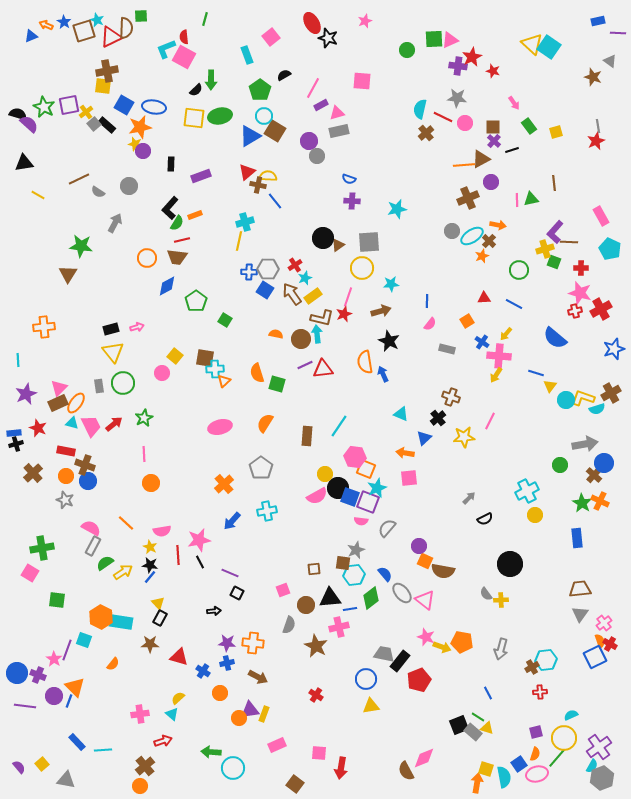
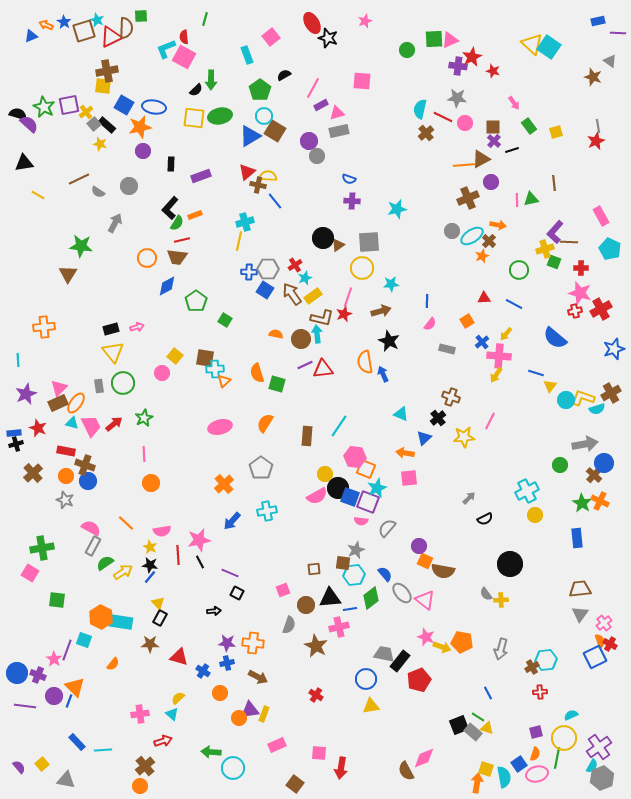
yellow star at (135, 144): moved 35 px left
blue cross at (482, 342): rotated 16 degrees clockwise
green line at (557, 758): rotated 30 degrees counterclockwise
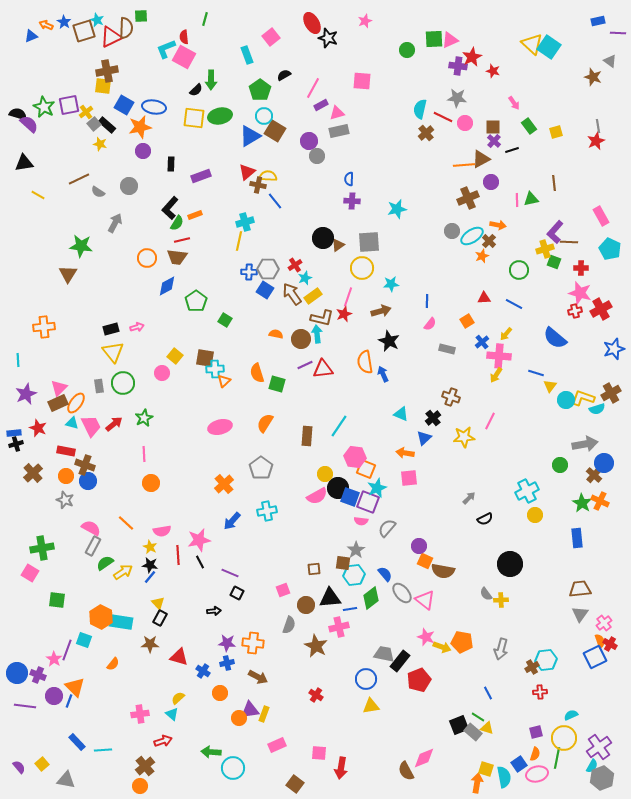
blue semicircle at (349, 179): rotated 72 degrees clockwise
black cross at (438, 418): moved 5 px left
gray star at (356, 550): rotated 12 degrees counterclockwise
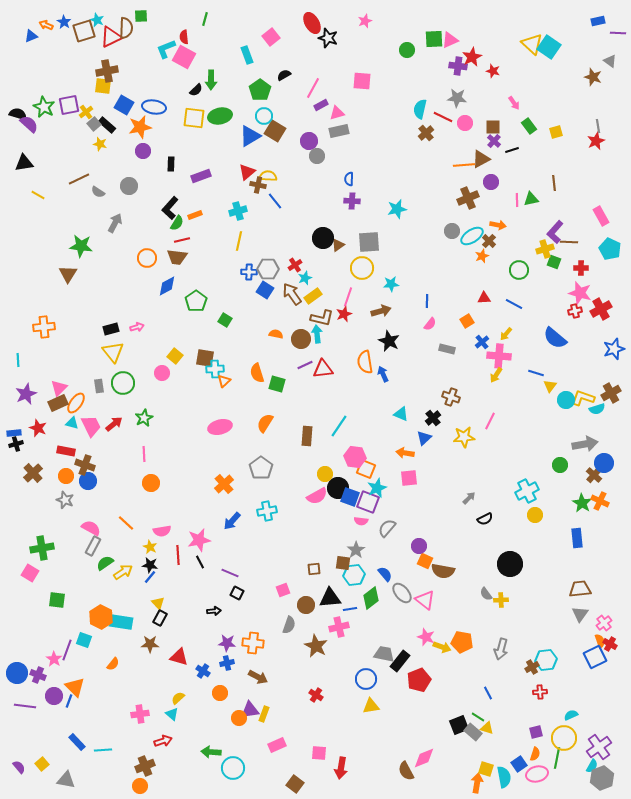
cyan cross at (245, 222): moved 7 px left, 11 px up
brown cross at (145, 766): rotated 18 degrees clockwise
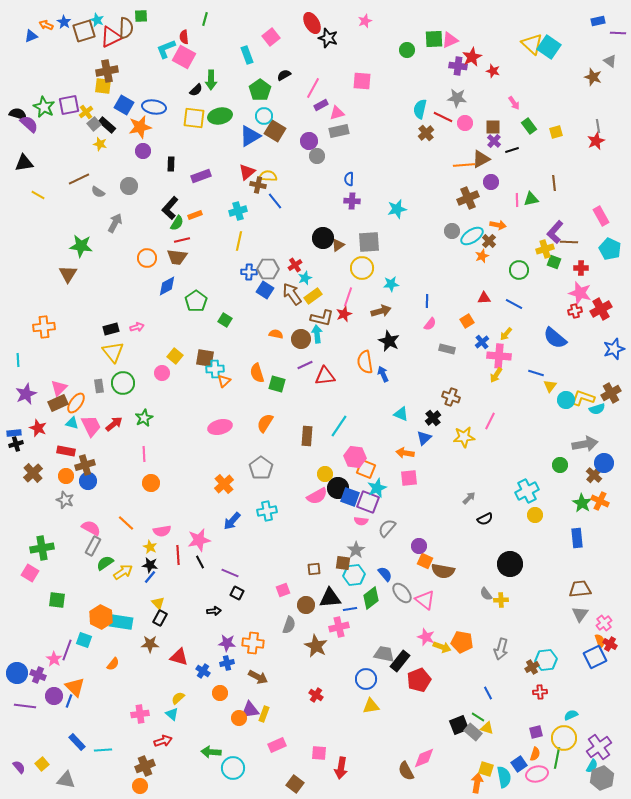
red triangle at (323, 369): moved 2 px right, 7 px down
brown cross at (85, 465): rotated 36 degrees counterclockwise
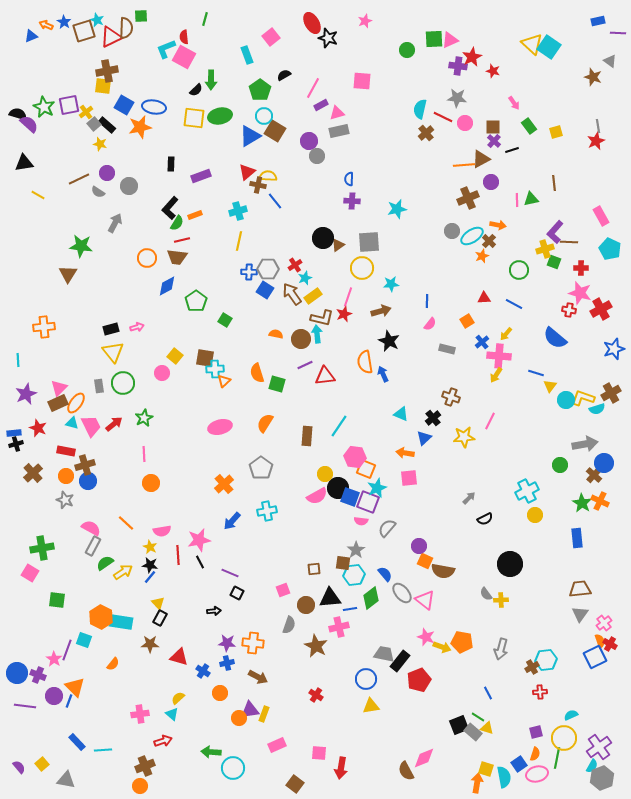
purple circle at (143, 151): moved 36 px left, 22 px down
red cross at (575, 311): moved 6 px left, 1 px up; rotated 24 degrees clockwise
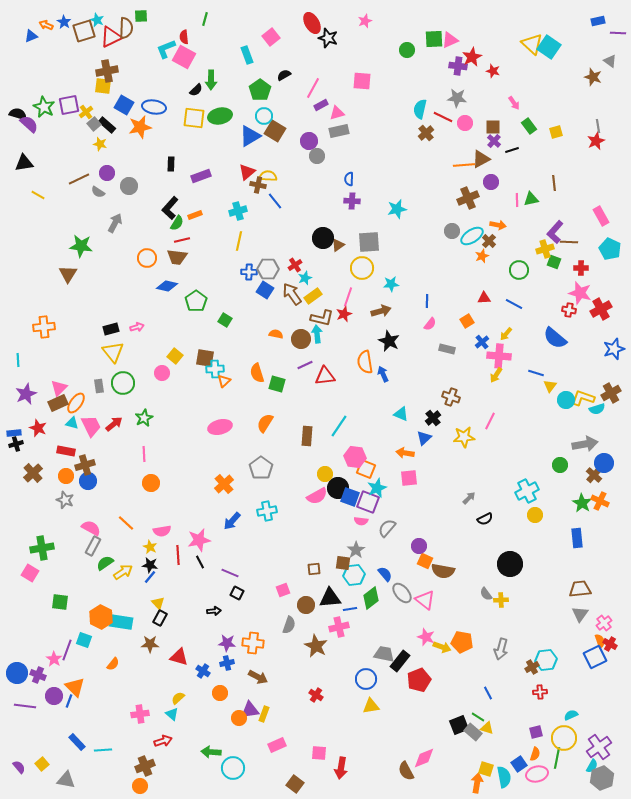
blue diamond at (167, 286): rotated 40 degrees clockwise
green square at (57, 600): moved 3 px right, 2 px down
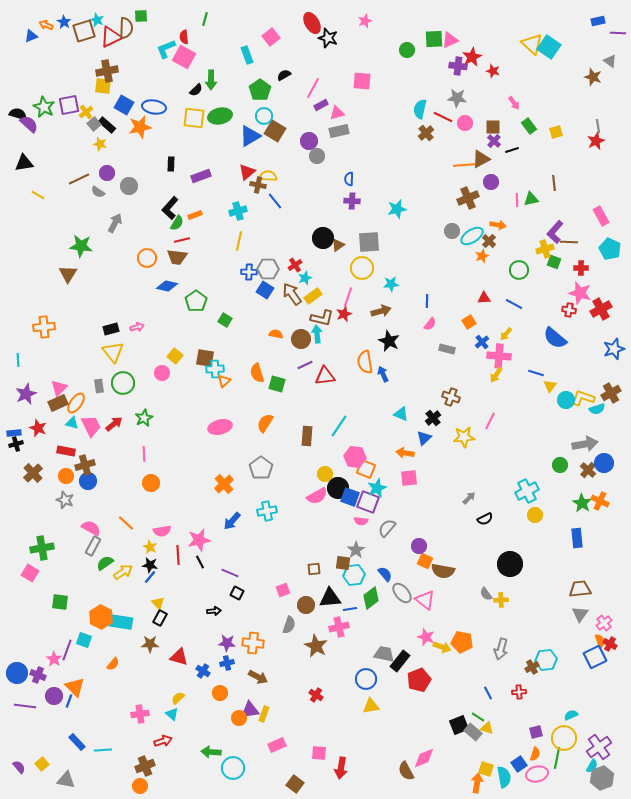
orange square at (467, 321): moved 2 px right, 1 px down
brown cross at (594, 475): moved 6 px left, 5 px up
red cross at (540, 692): moved 21 px left
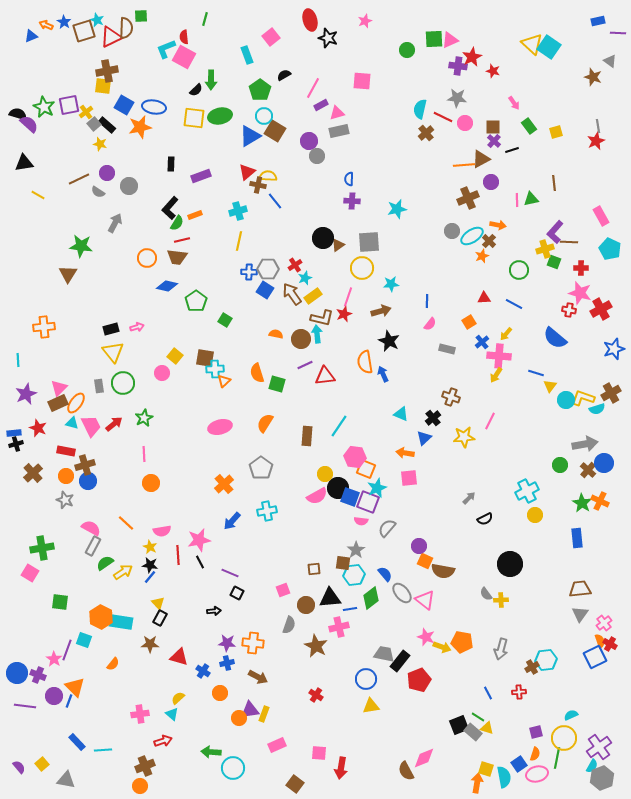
red ellipse at (312, 23): moved 2 px left, 3 px up; rotated 15 degrees clockwise
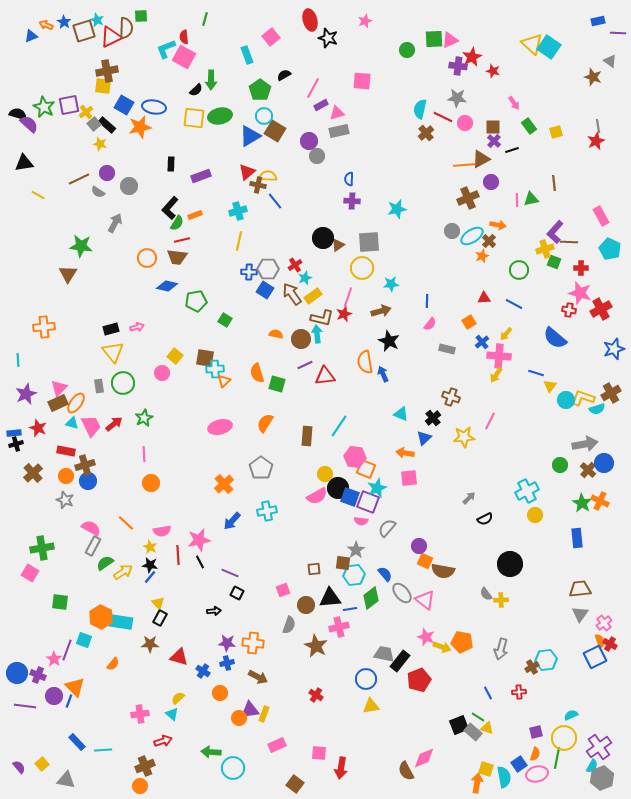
green pentagon at (196, 301): rotated 25 degrees clockwise
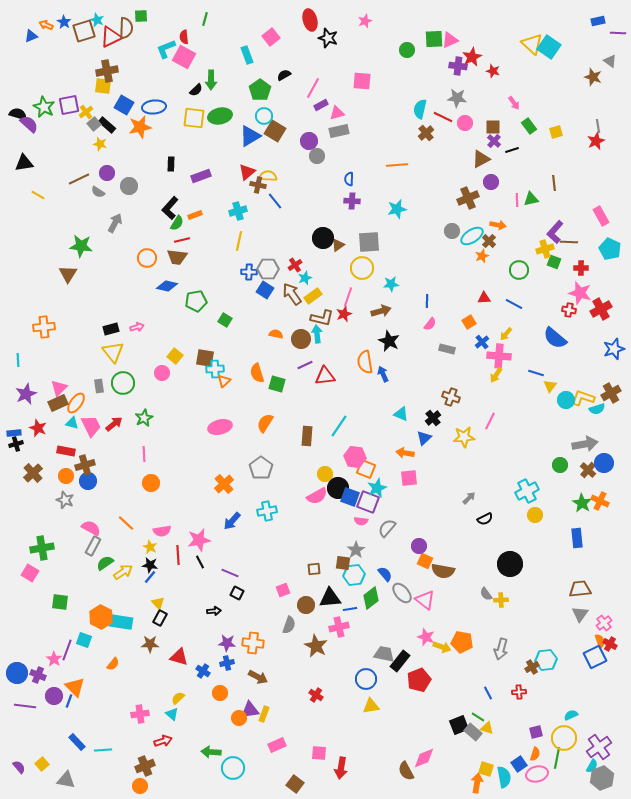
blue ellipse at (154, 107): rotated 15 degrees counterclockwise
orange line at (464, 165): moved 67 px left
